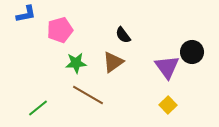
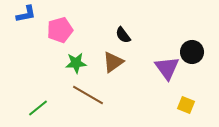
purple triangle: moved 1 px down
yellow square: moved 18 px right; rotated 24 degrees counterclockwise
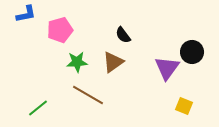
green star: moved 1 px right, 1 px up
purple triangle: rotated 12 degrees clockwise
yellow square: moved 2 px left, 1 px down
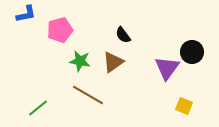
green star: moved 3 px right, 1 px up; rotated 15 degrees clockwise
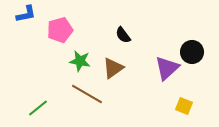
brown triangle: moved 6 px down
purple triangle: rotated 12 degrees clockwise
brown line: moved 1 px left, 1 px up
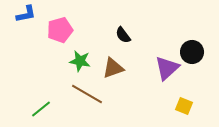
brown triangle: rotated 15 degrees clockwise
green line: moved 3 px right, 1 px down
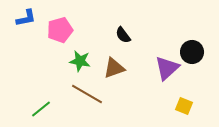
blue L-shape: moved 4 px down
brown triangle: moved 1 px right
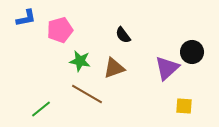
yellow square: rotated 18 degrees counterclockwise
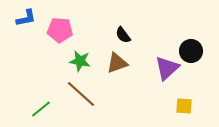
pink pentagon: rotated 20 degrees clockwise
black circle: moved 1 px left, 1 px up
brown triangle: moved 3 px right, 5 px up
brown line: moved 6 px left; rotated 12 degrees clockwise
